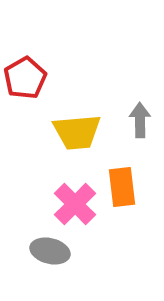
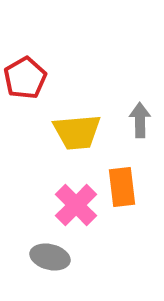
pink cross: moved 1 px right, 1 px down
gray ellipse: moved 6 px down
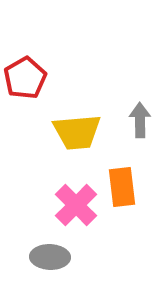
gray ellipse: rotated 12 degrees counterclockwise
